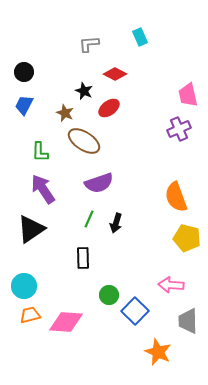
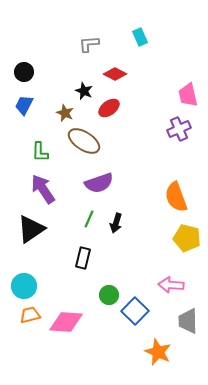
black rectangle: rotated 15 degrees clockwise
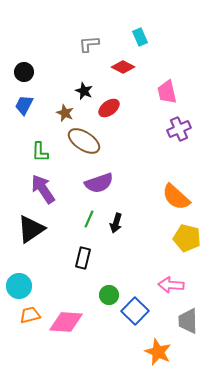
red diamond: moved 8 px right, 7 px up
pink trapezoid: moved 21 px left, 3 px up
orange semicircle: rotated 28 degrees counterclockwise
cyan circle: moved 5 px left
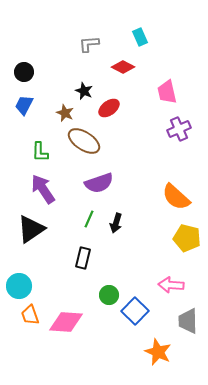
orange trapezoid: rotated 95 degrees counterclockwise
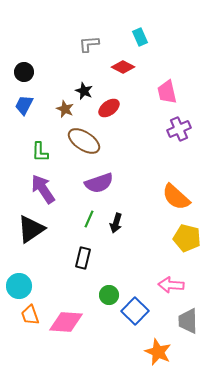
brown star: moved 4 px up
